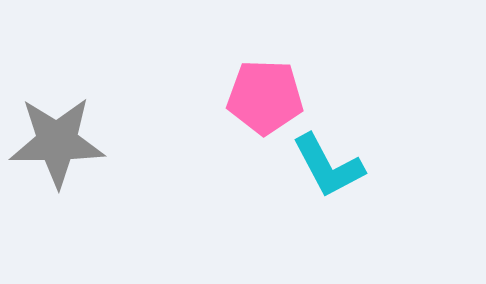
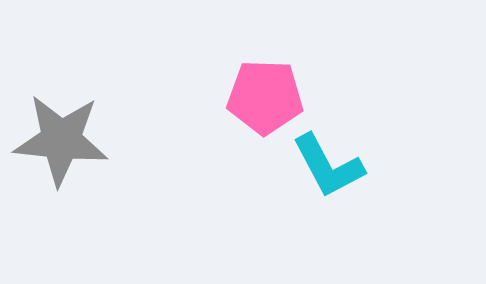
gray star: moved 4 px right, 2 px up; rotated 6 degrees clockwise
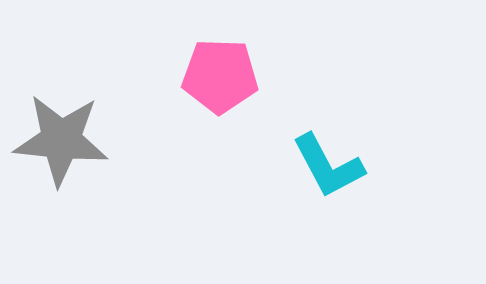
pink pentagon: moved 45 px left, 21 px up
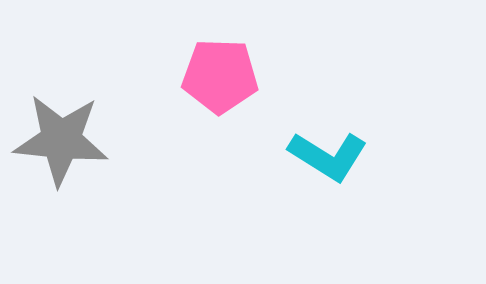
cyan L-shape: moved 10 px up; rotated 30 degrees counterclockwise
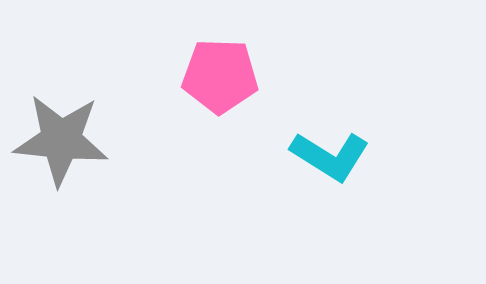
cyan L-shape: moved 2 px right
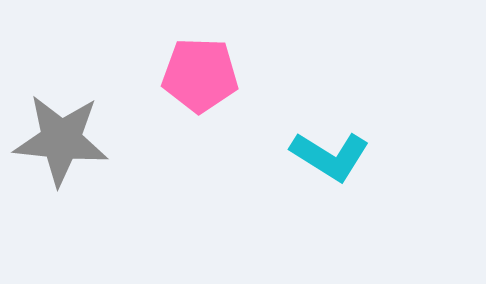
pink pentagon: moved 20 px left, 1 px up
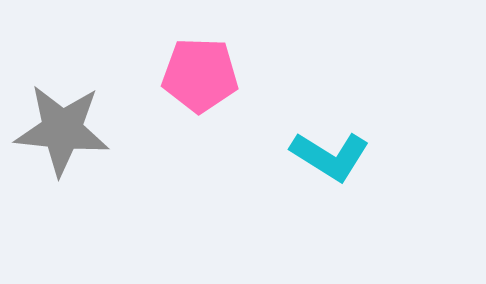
gray star: moved 1 px right, 10 px up
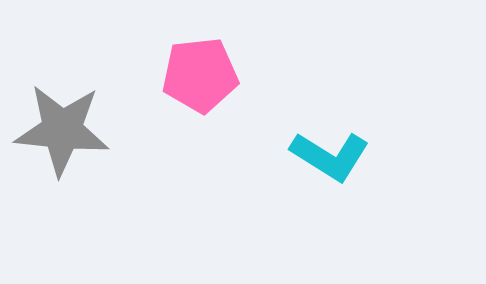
pink pentagon: rotated 8 degrees counterclockwise
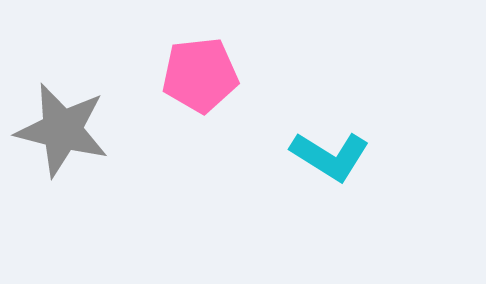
gray star: rotated 8 degrees clockwise
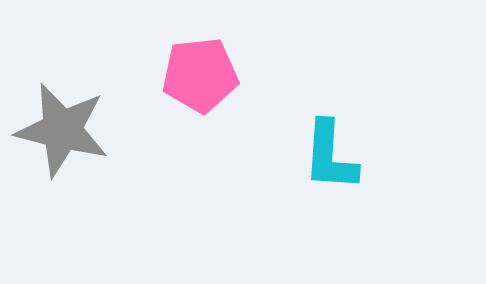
cyan L-shape: rotated 62 degrees clockwise
